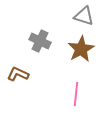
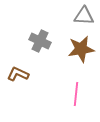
gray triangle: rotated 15 degrees counterclockwise
brown star: rotated 20 degrees clockwise
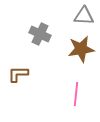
gray cross: moved 7 px up
brown L-shape: rotated 25 degrees counterclockwise
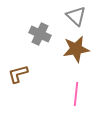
gray triangle: moved 8 px left; rotated 40 degrees clockwise
brown star: moved 5 px left
brown L-shape: rotated 15 degrees counterclockwise
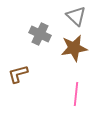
brown star: moved 2 px left, 1 px up
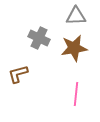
gray triangle: rotated 45 degrees counterclockwise
gray cross: moved 1 px left, 4 px down
